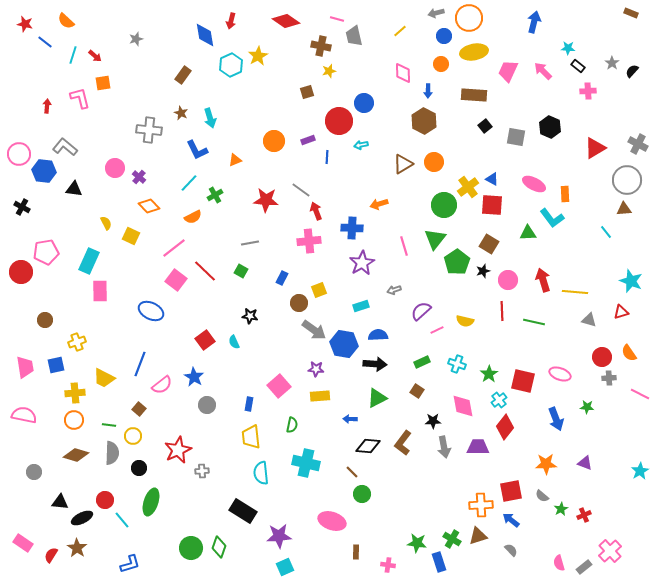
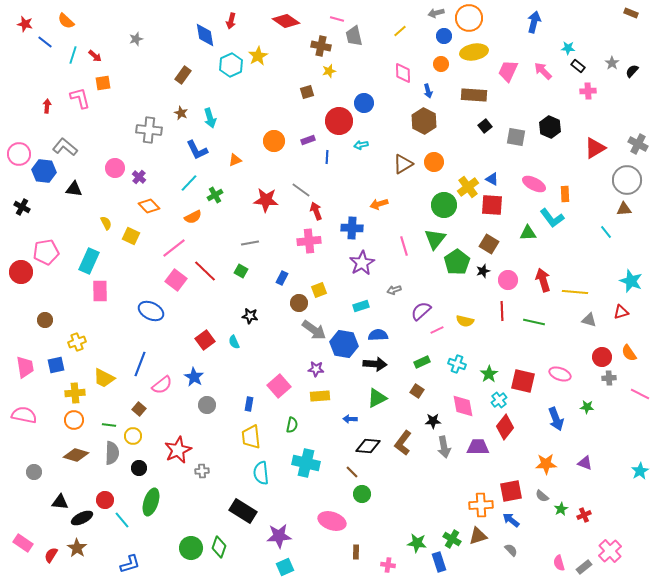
blue arrow at (428, 91): rotated 16 degrees counterclockwise
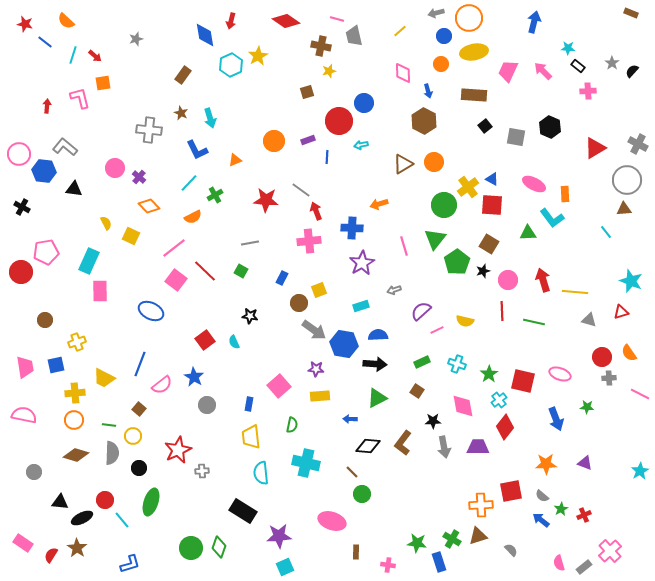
blue arrow at (511, 520): moved 30 px right
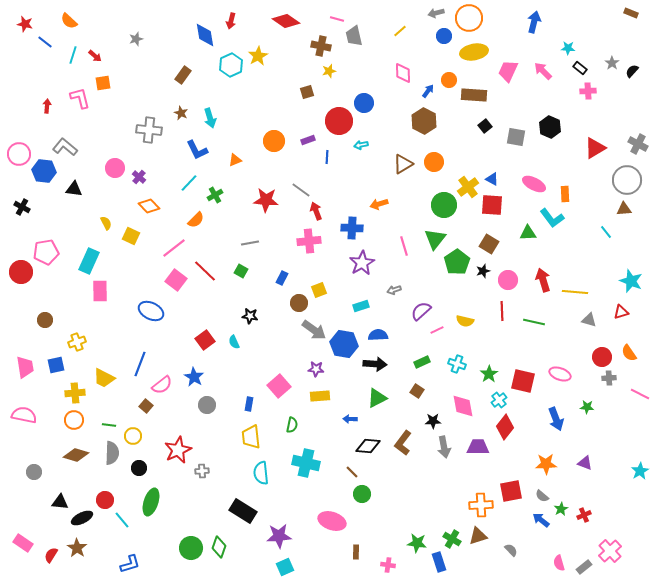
orange semicircle at (66, 21): moved 3 px right
orange circle at (441, 64): moved 8 px right, 16 px down
black rectangle at (578, 66): moved 2 px right, 2 px down
blue arrow at (428, 91): rotated 128 degrees counterclockwise
orange semicircle at (193, 217): moved 3 px right, 3 px down; rotated 18 degrees counterclockwise
brown square at (139, 409): moved 7 px right, 3 px up
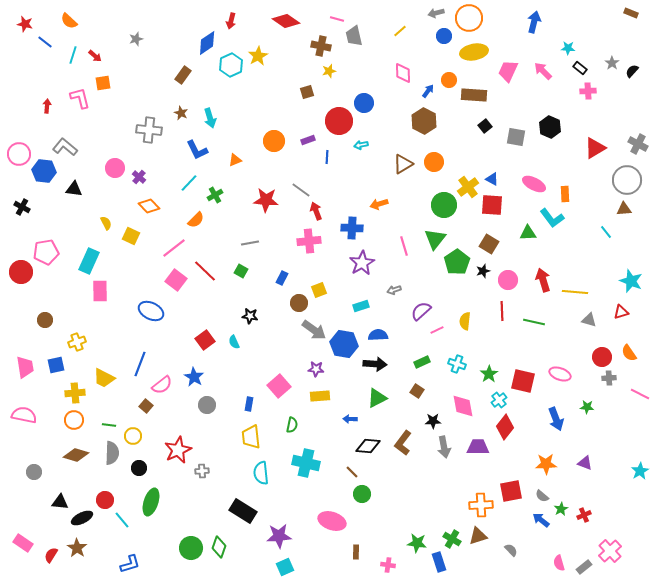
blue diamond at (205, 35): moved 2 px right, 8 px down; rotated 65 degrees clockwise
yellow semicircle at (465, 321): rotated 84 degrees clockwise
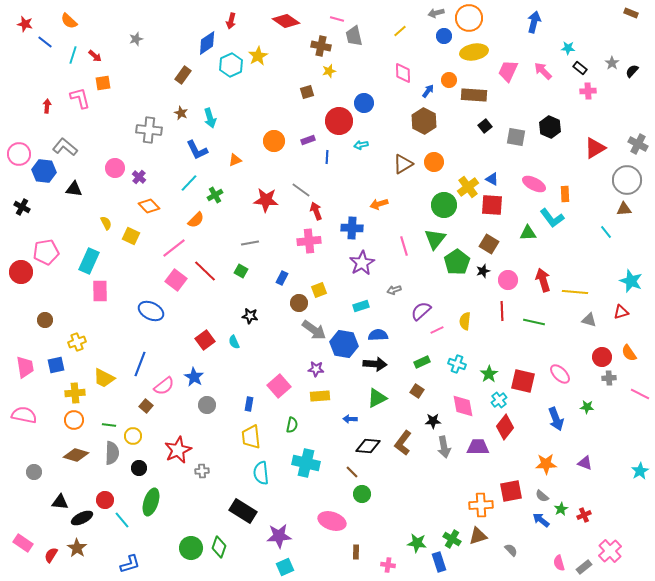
pink ellipse at (560, 374): rotated 25 degrees clockwise
pink semicircle at (162, 385): moved 2 px right, 1 px down
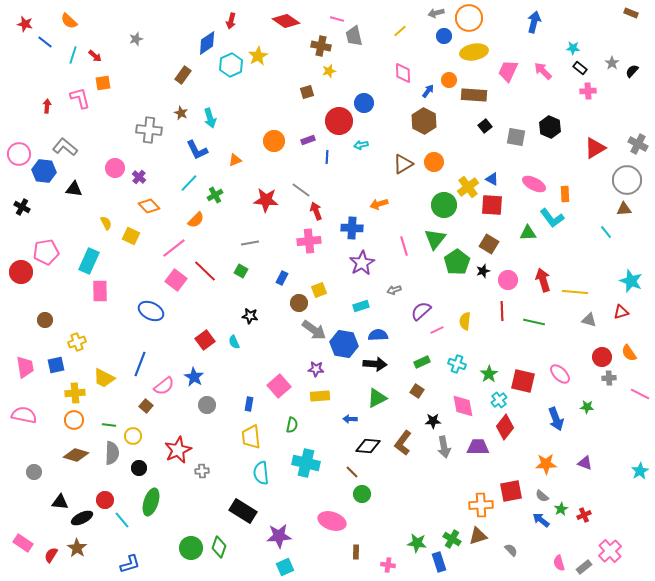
cyan star at (568, 48): moved 5 px right
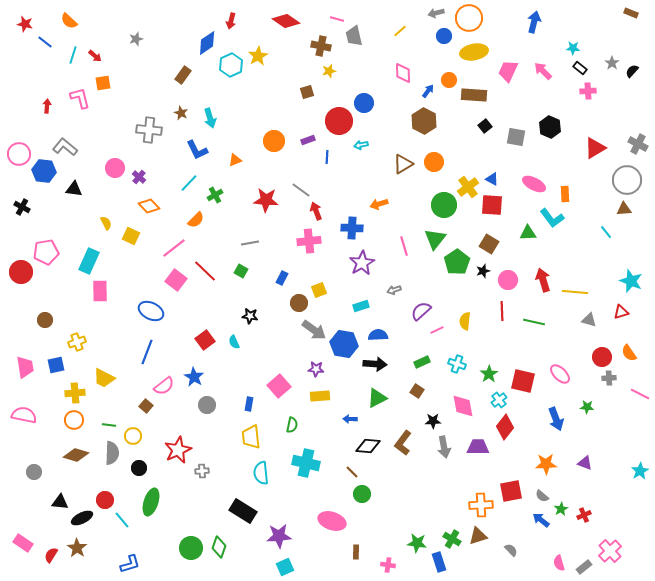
blue line at (140, 364): moved 7 px right, 12 px up
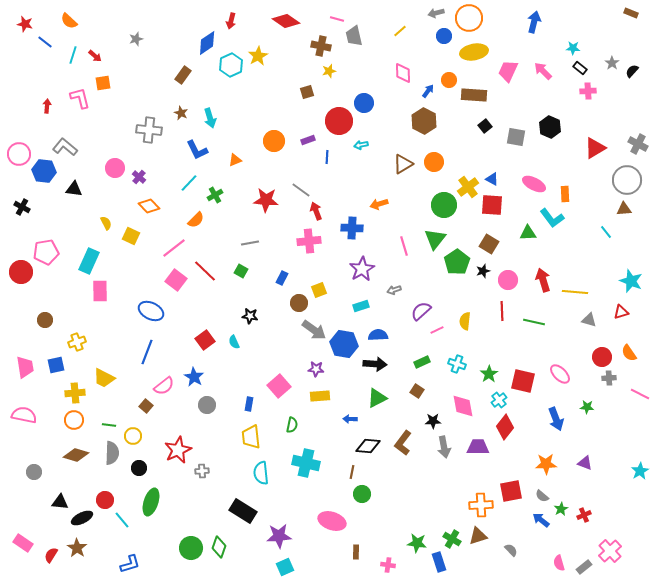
purple star at (362, 263): moved 6 px down
brown line at (352, 472): rotated 56 degrees clockwise
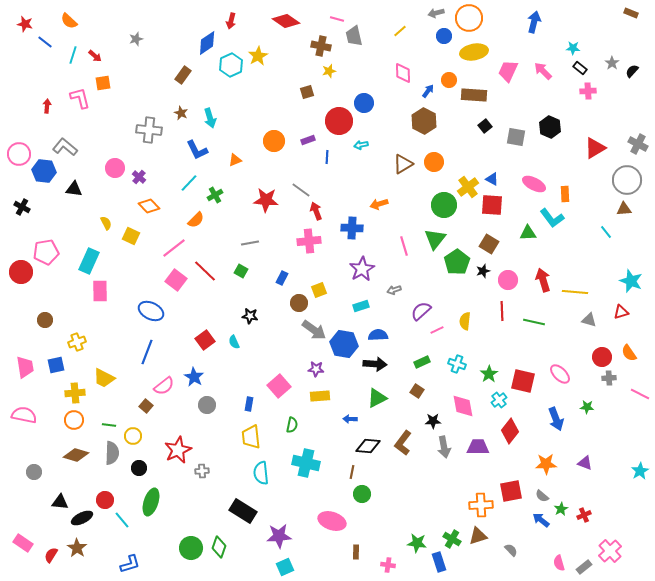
red diamond at (505, 427): moved 5 px right, 4 px down
